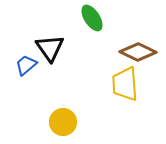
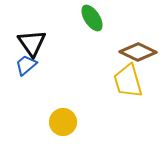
black triangle: moved 18 px left, 5 px up
yellow trapezoid: moved 3 px right, 3 px up; rotated 12 degrees counterclockwise
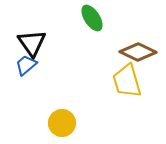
yellow trapezoid: moved 1 px left
yellow circle: moved 1 px left, 1 px down
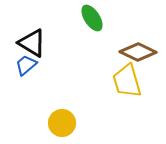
black triangle: rotated 24 degrees counterclockwise
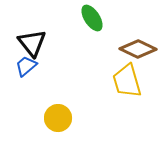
black triangle: rotated 20 degrees clockwise
brown diamond: moved 3 px up
blue trapezoid: moved 1 px down
yellow circle: moved 4 px left, 5 px up
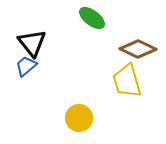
green ellipse: rotated 20 degrees counterclockwise
yellow circle: moved 21 px right
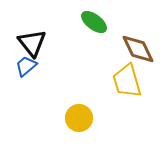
green ellipse: moved 2 px right, 4 px down
brown diamond: rotated 39 degrees clockwise
